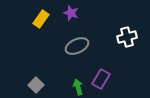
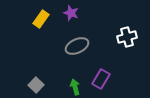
green arrow: moved 3 px left
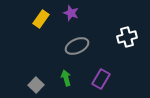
green arrow: moved 9 px left, 9 px up
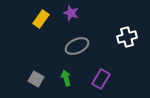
gray square: moved 6 px up; rotated 14 degrees counterclockwise
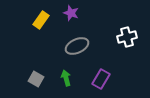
yellow rectangle: moved 1 px down
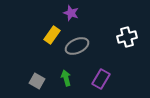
yellow rectangle: moved 11 px right, 15 px down
gray square: moved 1 px right, 2 px down
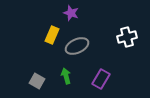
yellow rectangle: rotated 12 degrees counterclockwise
green arrow: moved 2 px up
